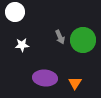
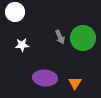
green circle: moved 2 px up
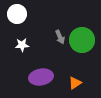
white circle: moved 2 px right, 2 px down
green circle: moved 1 px left, 2 px down
purple ellipse: moved 4 px left, 1 px up; rotated 15 degrees counterclockwise
orange triangle: rotated 24 degrees clockwise
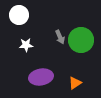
white circle: moved 2 px right, 1 px down
green circle: moved 1 px left
white star: moved 4 px right
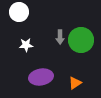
white circle: moved 3 px up
gray arrow: rotated 24 degrees clockwise
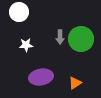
green circle: moved 1 px up
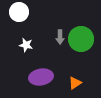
white star: rotated 16 degrees clockwise
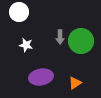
green circle: moved 2 px down
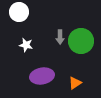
purple ellipse: moved 1 px right, 1 px up
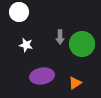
green circle: moved 1 px right, 3 px down
